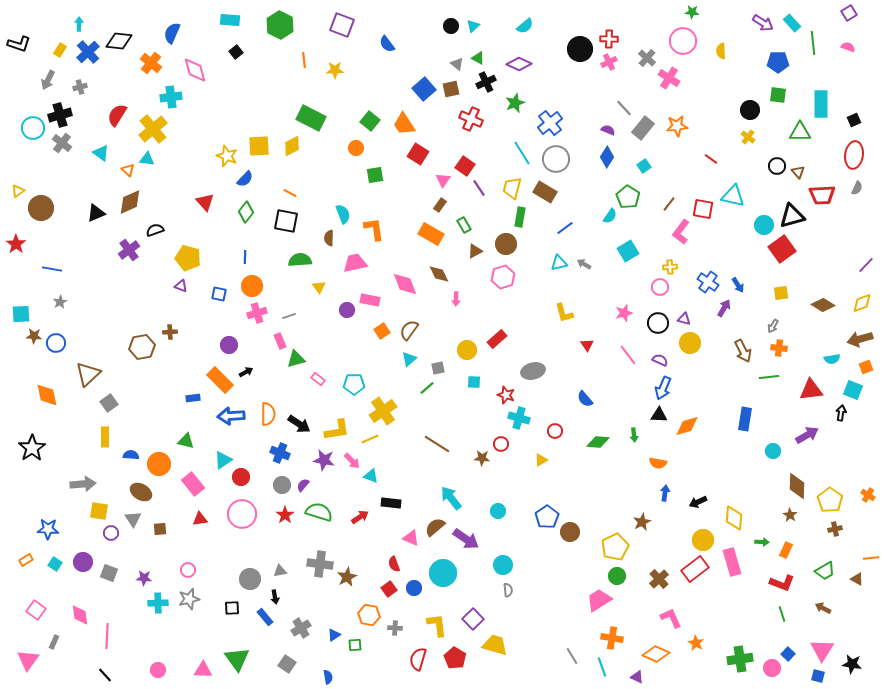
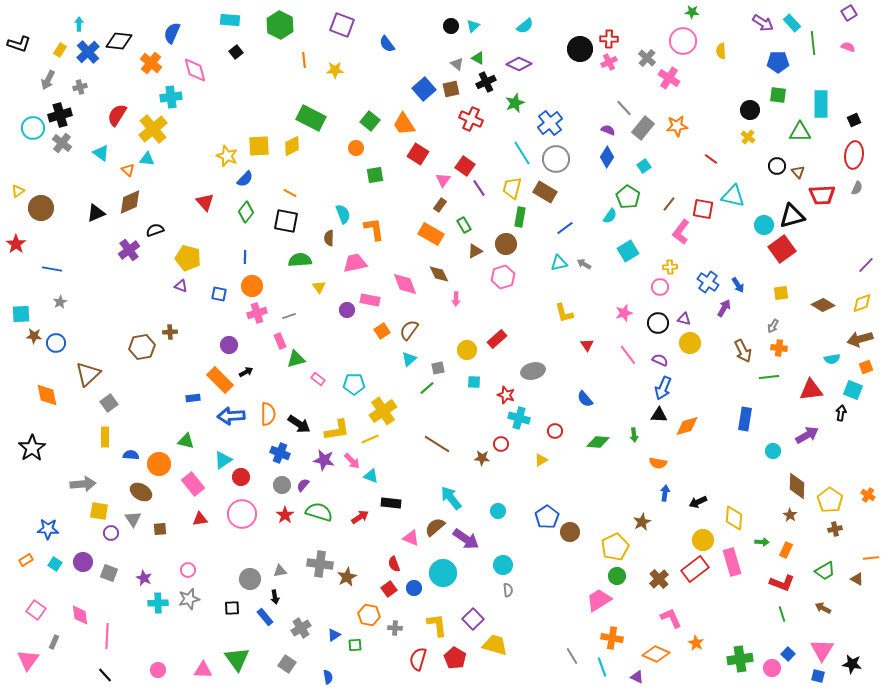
purple star at (144, 578): rotated 21 degrees clockwise
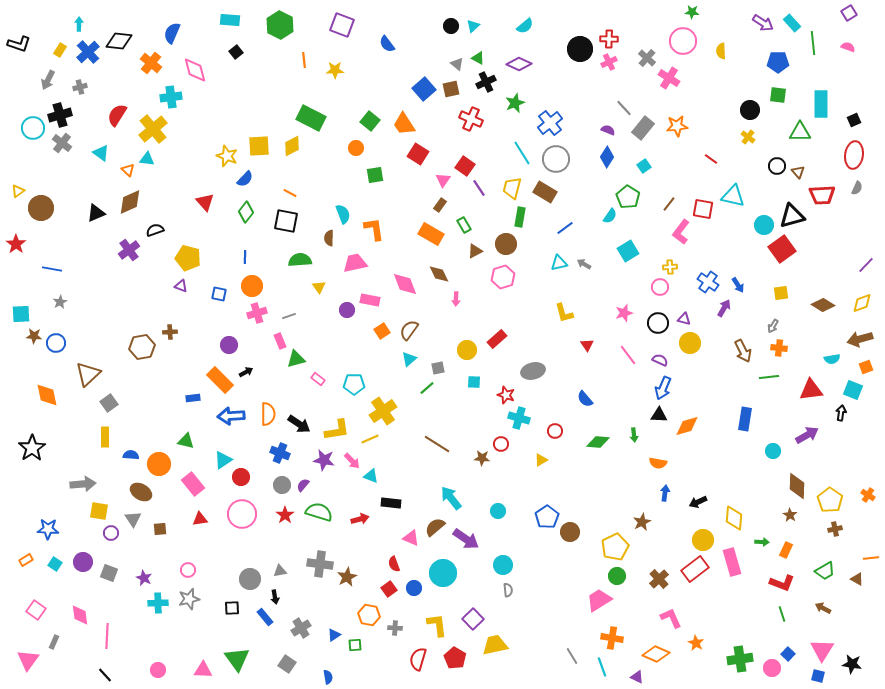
red arrow at (360, 517): moved 2 px down; rotated 18 degrees clockwise
yellow trapezoid at (495, 645): rotated 28 degrees counterclockwise
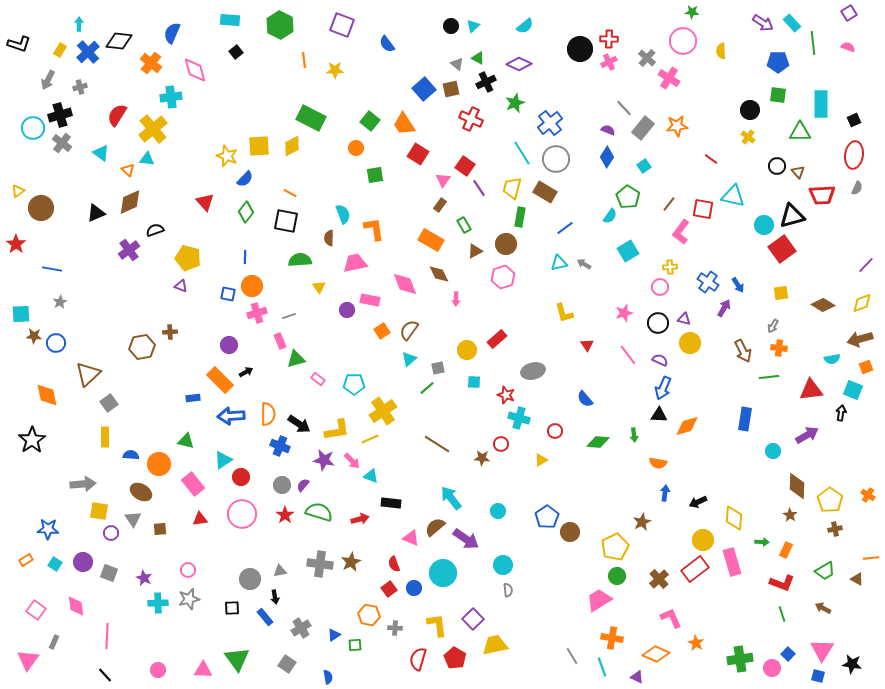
orange rectangle at (431, 234): moved 6 px down
blue square at (219, 294): moved 9 px right
black star at (32, 448): moved 8 px up
blue cross at (280, 453): moved 7 px up
brown star at (347, 577): moved 4 px right, 15 px up
pink diamond at (80, 615): moved 4 px left, 9 px up
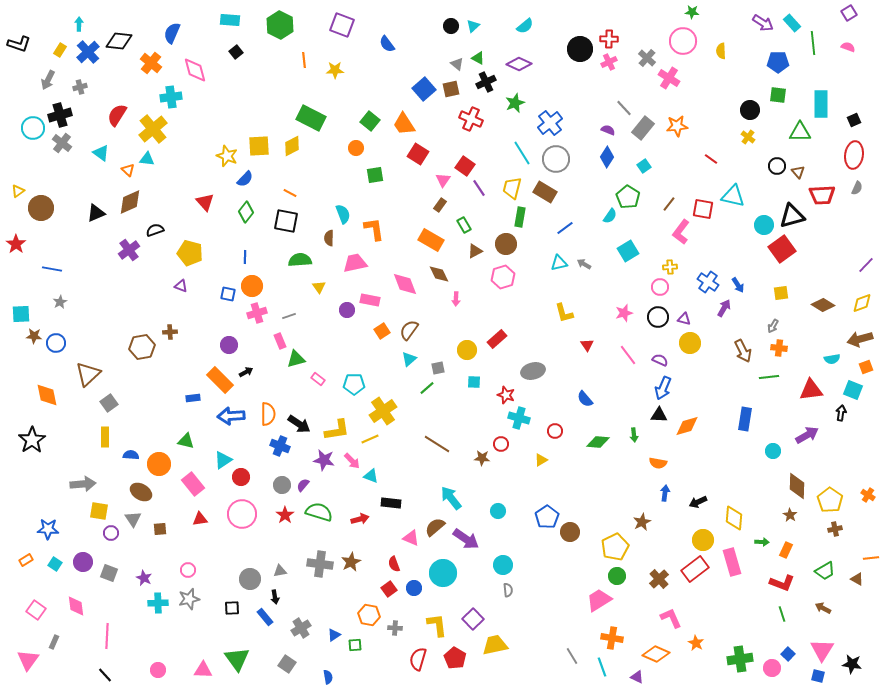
yellow pentagon at (188, 258): moved 2 px right, 5 px up
black circle at (658, 323): moved 6 px up
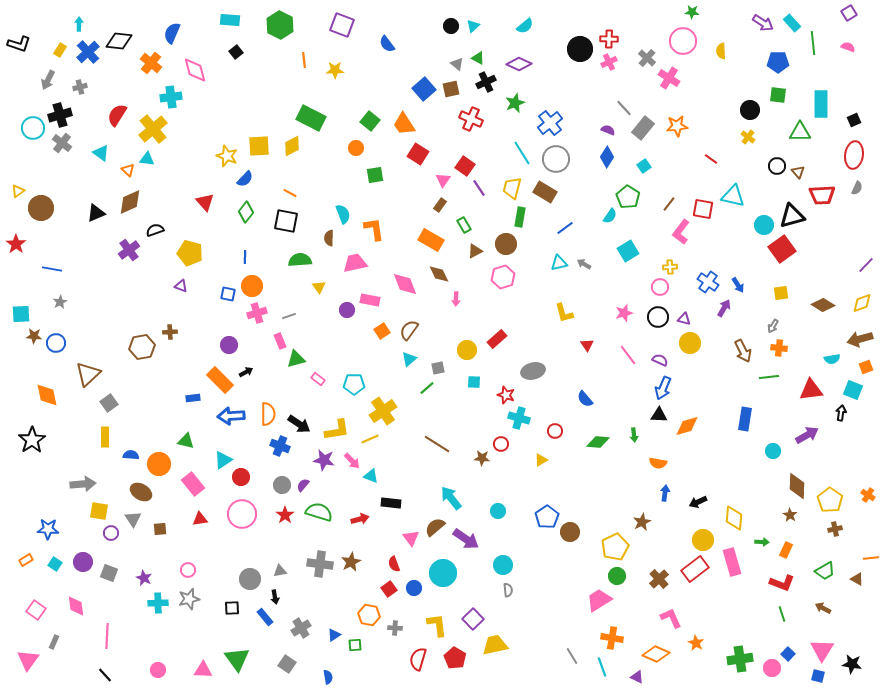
pink triangle at (411, 538): rotated 30 degrees clockwise
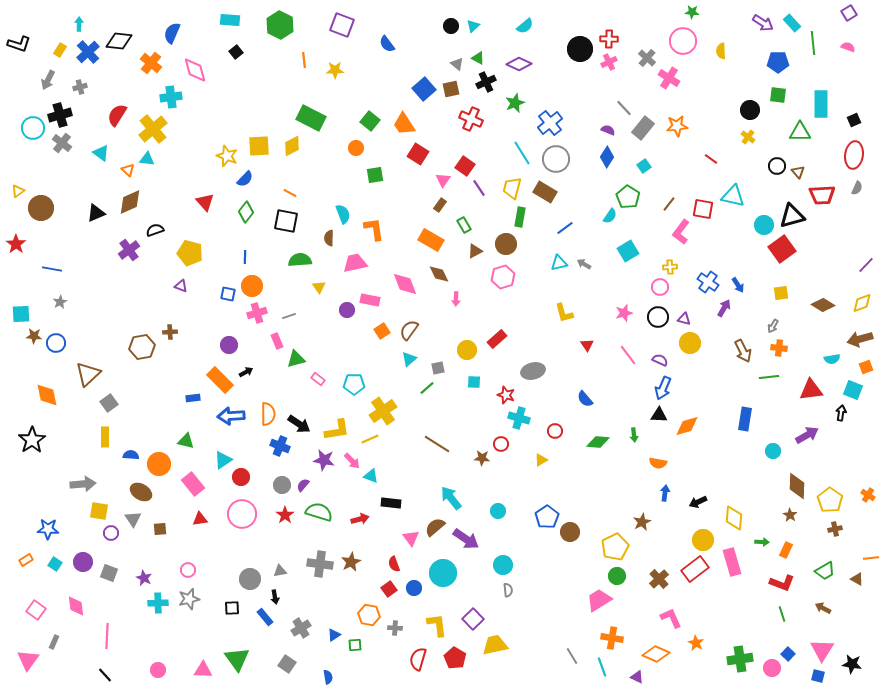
pink rectangle at (280, 341): moved 3 px left
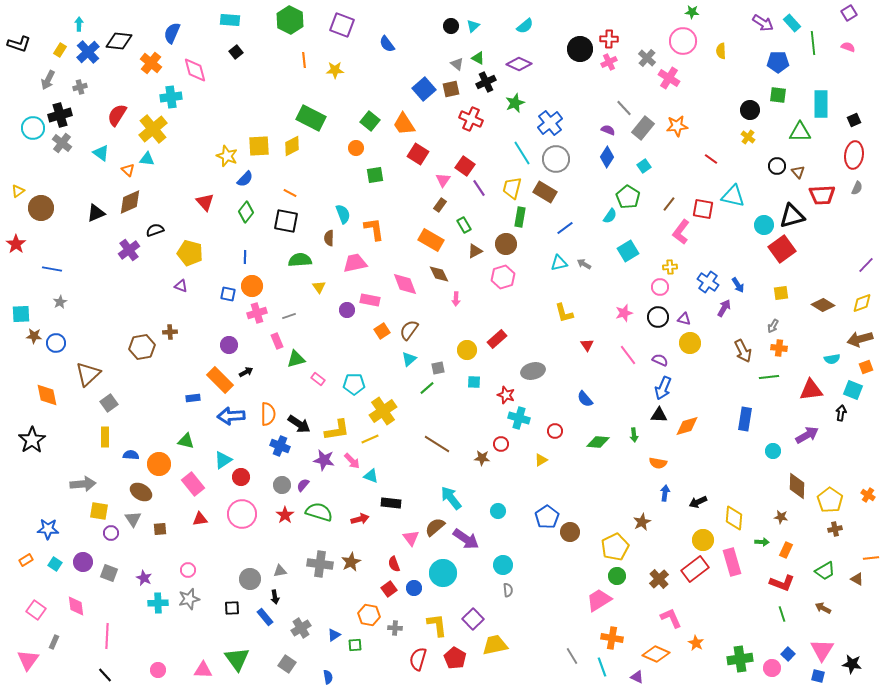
green hexagon at (280, 25): moved 10 px right, 5 px up
brown star at (790, 515): moved 9 px left, 2 px down; rotated 24 degrees counterclockwise
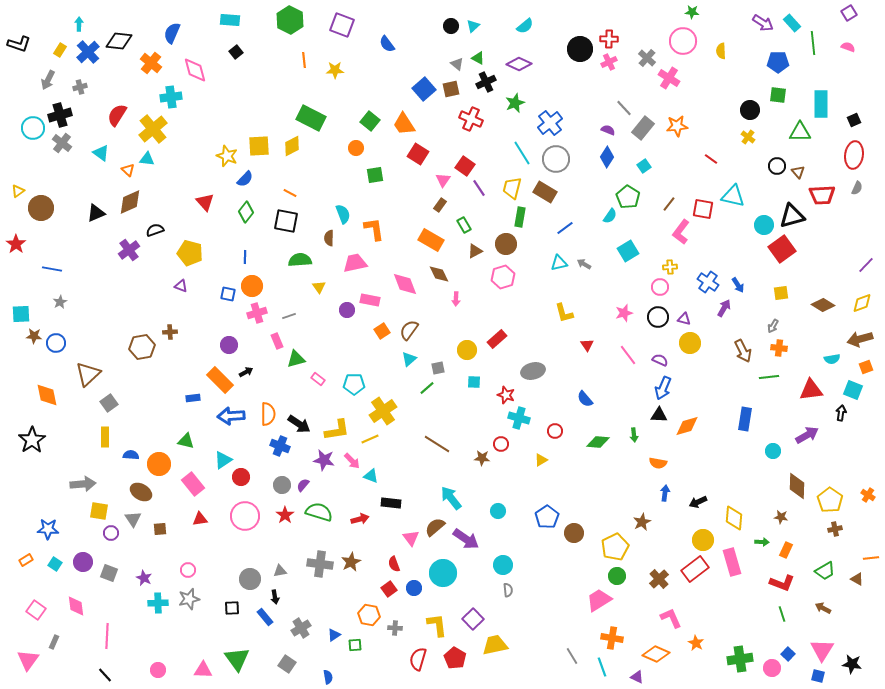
pink circle at (242, 514): moved 3 px right, 2 px down
brown circle at (570, 532): moved 4 px right, 1 px down
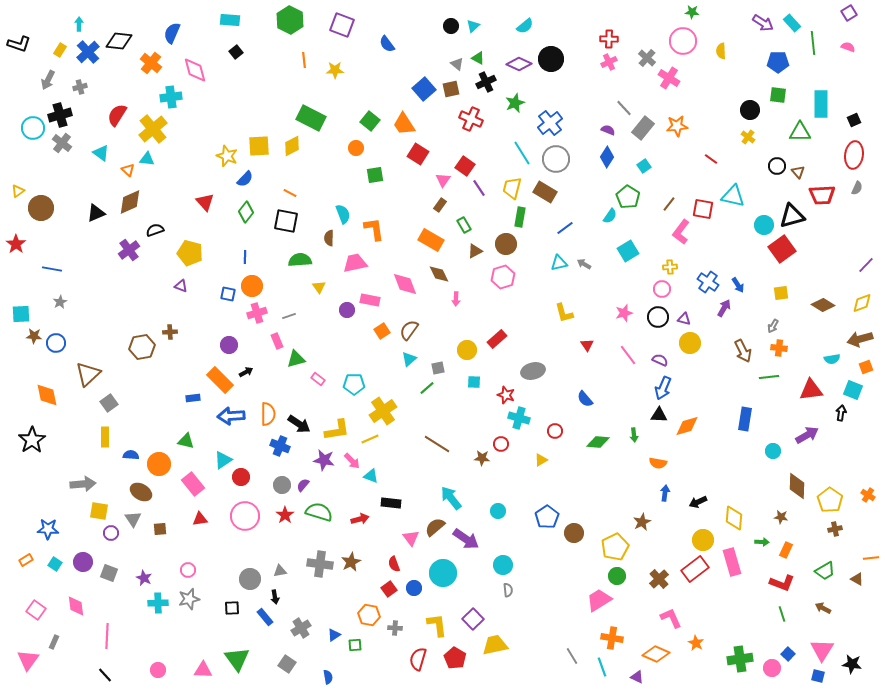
black circle at (580, 49): moved 29 px left, 10 px down
pink circle at (660, 287): moved 2 px right, 2 px down
